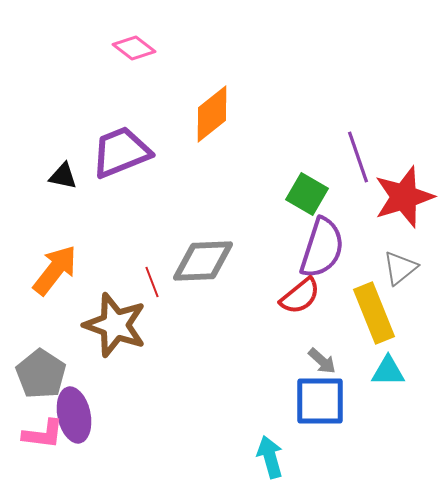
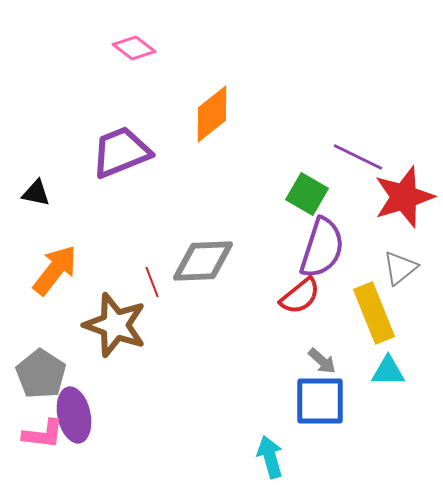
purple line: rotated 45 degrees counterclockwise
black triangle: moved 27 px left, 17 px down
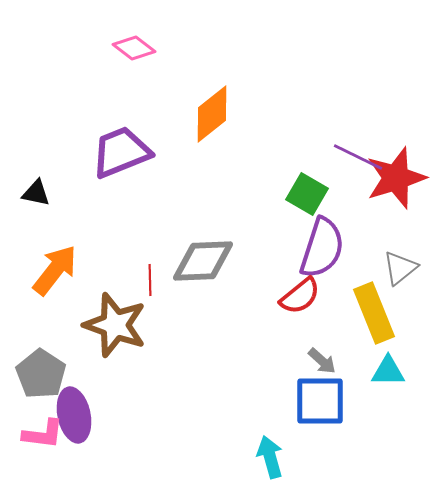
red star: moved 8 px left, 19 px up
red line: moved 2 px left, 2 px up; rotated 20 degrees clockwise
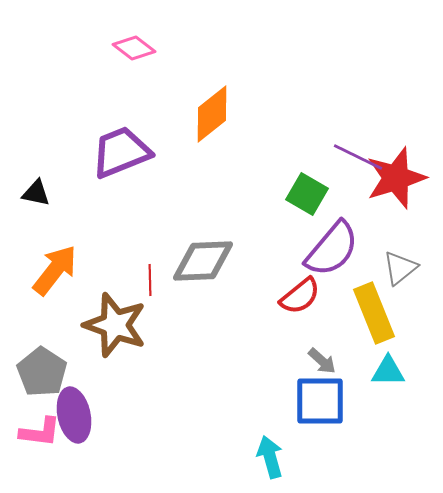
purple semicircle: moved 10 px right, 1 px down; rotated 22 degrees clockwise
gray pentagon: moved 1 px right, 2 px up
pink L-shape: moved 3 px left, 2 px up
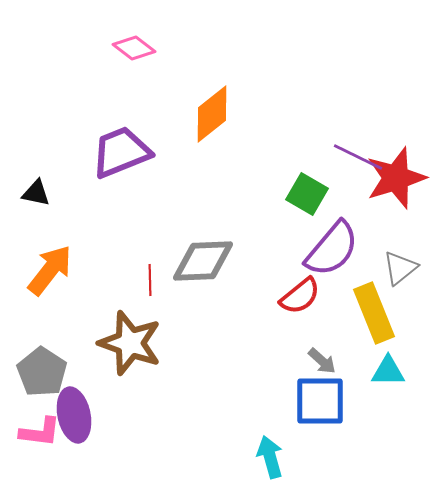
orange arrow: moved 5 px left
brown star: moved 15 px right, 18 px down
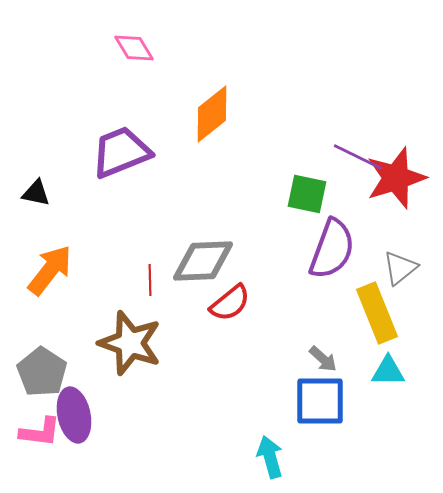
pink diamond: rotated 21 degrees clockwise
green square: rotated 18 degrees counterclockwise
purple semicircle: rotated 20 degrees counterclockwise
red semicircle: moved 70 px left, 7 px down
yellow rectangle: moved 3 px right
gray arrow: moved 1 px right, 2 px up
